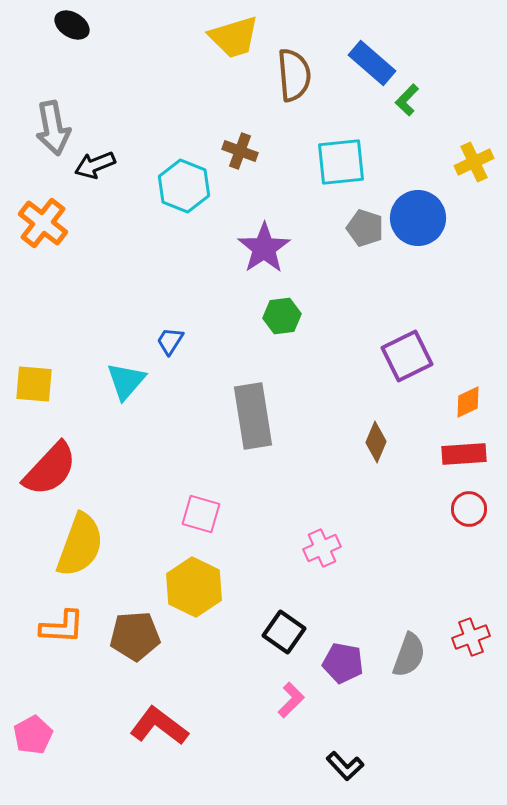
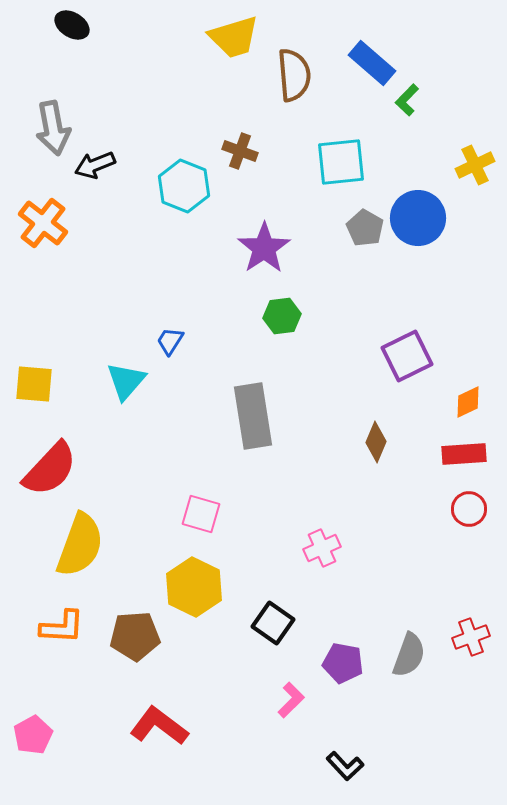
yellow cross: moved 1 px right, 3 px down
gray pentagon: rotated 12 degrees clockwise
black square: moved 11 px left, 9 px up
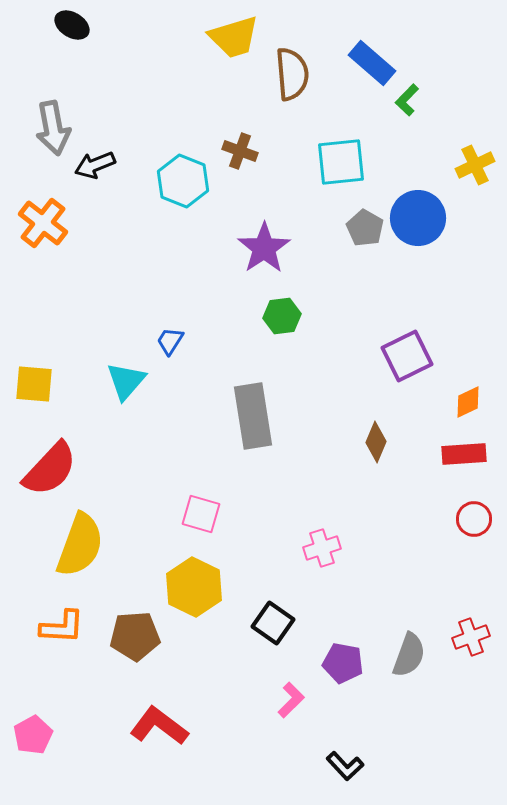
brown semicircle: moved 2 px left, 1 px up
cyan hexagon: moved 1 px left, 5 px up
red circle: moved 5 px right, 10 px down
pink cross: rotated 6 degrees clockwise
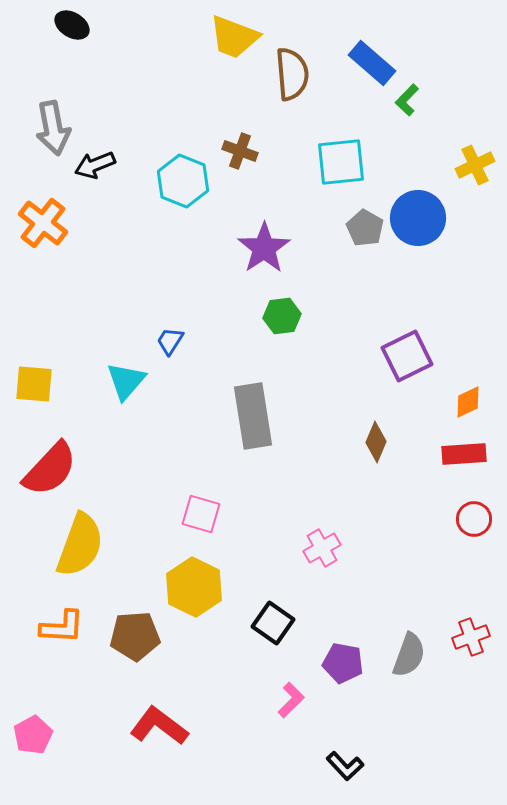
yellow trapezoid: rotated 38 degrees clockwise
pink cross: rotated 12 degrees counterclockwise
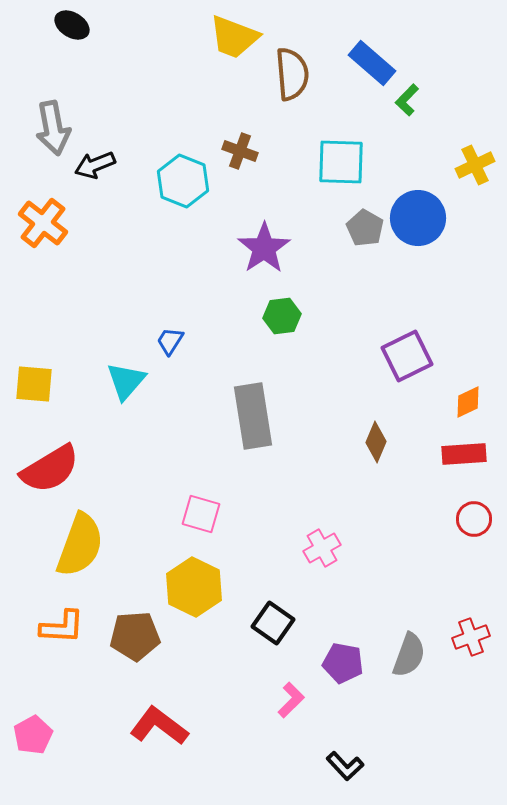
cyan square: rotated 8 degrees clockwise
red semicircle: rotated 16 degrees clockwise
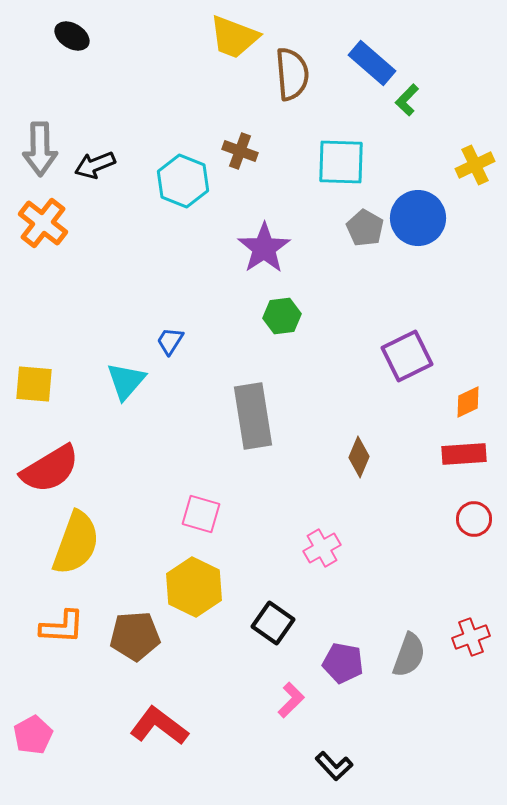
black ellipse: moved 11 px down
gray arrow: moved 13 px left, 21 px down; rotated 10 degrees clockwise
brown diamond: moved 17 px left, 15 px down
yellow semicircle: moved 4 px left, 2 px up
black L-shape: moved 11 px left
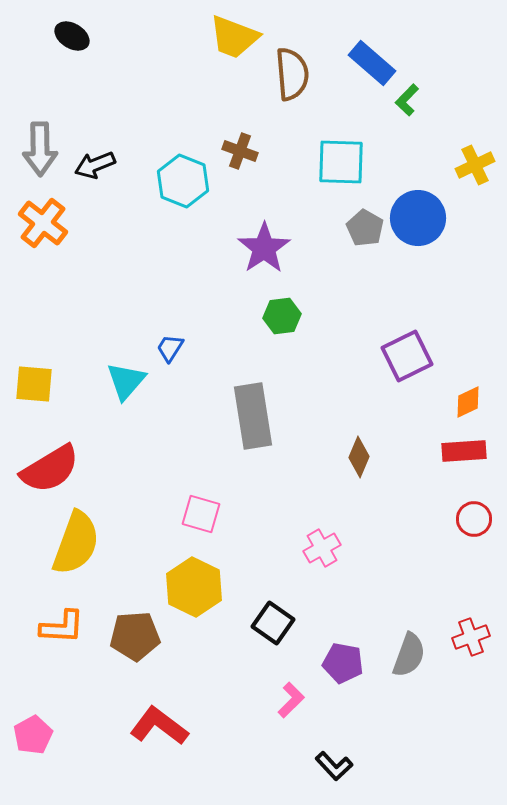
blue trapezoid: moved 7 px down
red rectangle: moved 3 px up
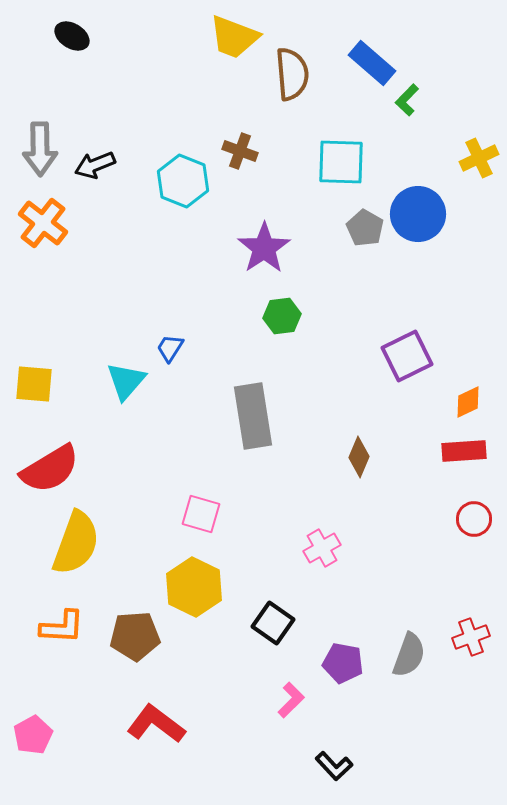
yellow cross: moved 4 px right, 7 px up
blue circle: moved 4 px up
red L-shape: moved 3 px left, 2 px up
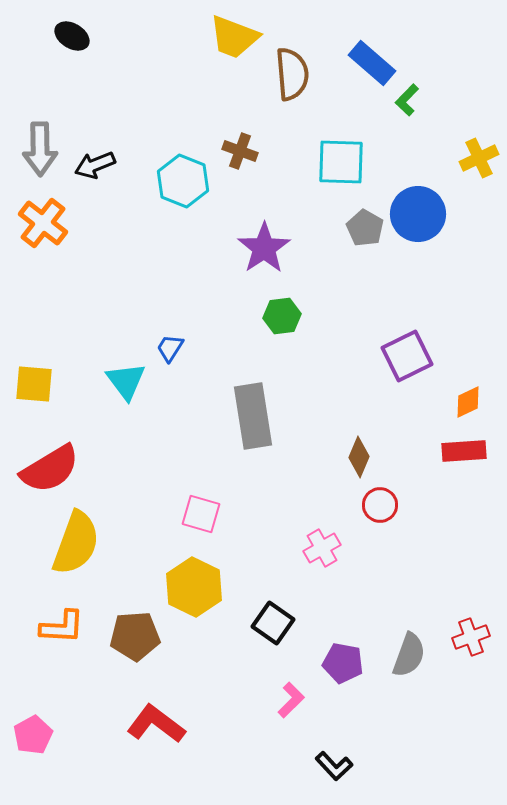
cyan triangle: rotated 18 degrees counterclockwise
red circle: moved 94 px left, 14 px up
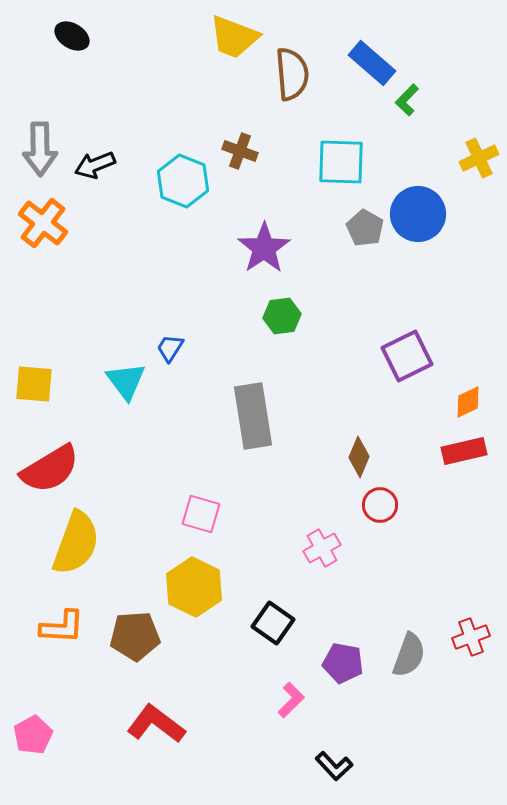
red rectangle: rotated 9 degrees counterclockwise
